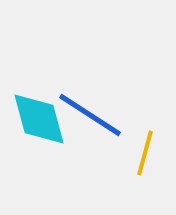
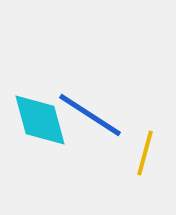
cyan diamond: moved 1 px right, 1 px down
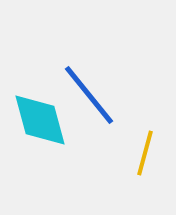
blue line: moved 1 px left, 20 px up; rotated 18 degrees clockwise
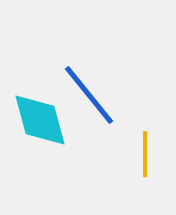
yellow line: moved 1 px down; rotated 15 degrees counterclockwise
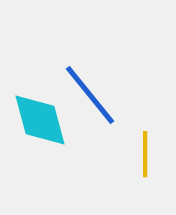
blue line: moved 1 px right
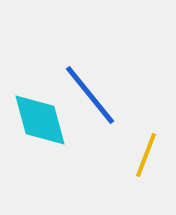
yellow line: moved 1 px right, 1 px down; rotated 21 degrees clockwise
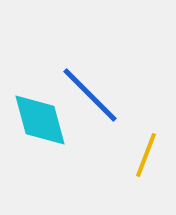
blue line: rotated 6 degrees counterclockwise
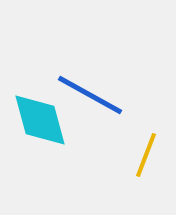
blue line: rotated 16 degrees counterclockwise
